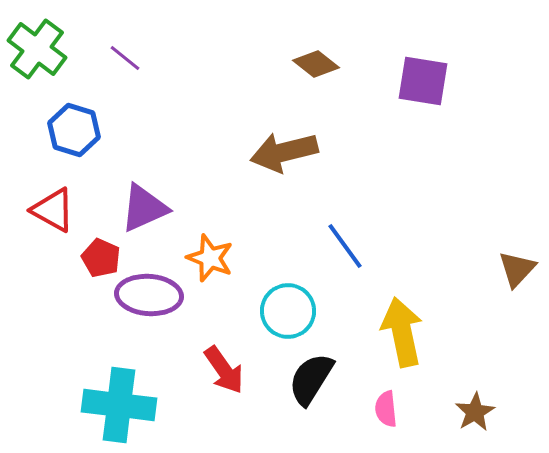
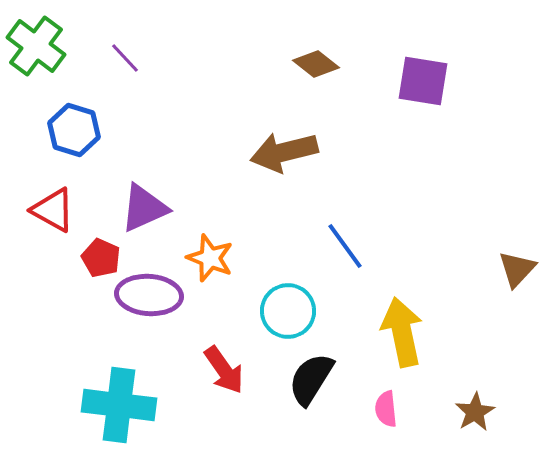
green cross: moved 1 px left, 3 px up
purple line: rotated 8 degrees clockwise
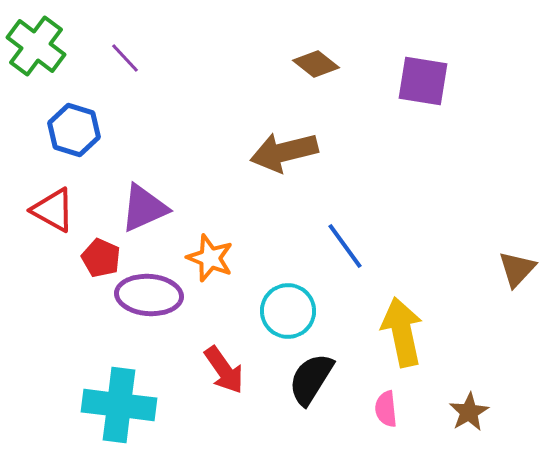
brown star: moved 6 px left
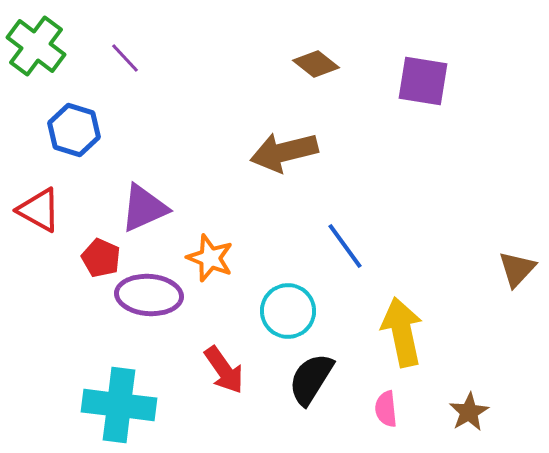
red triangle: moved 14 px left
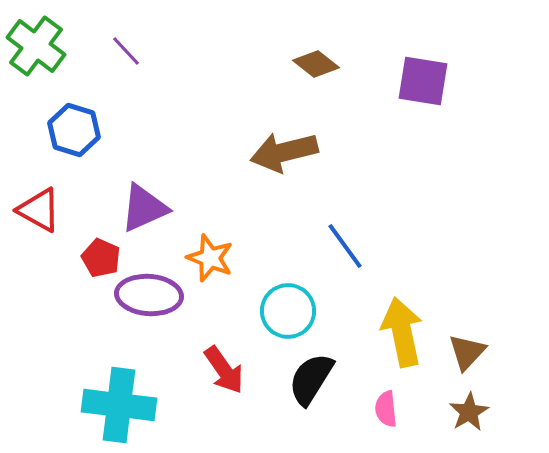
purple line: moved 1 px right, 7 px up
brown triangle: moved 50 px left, 83 px down
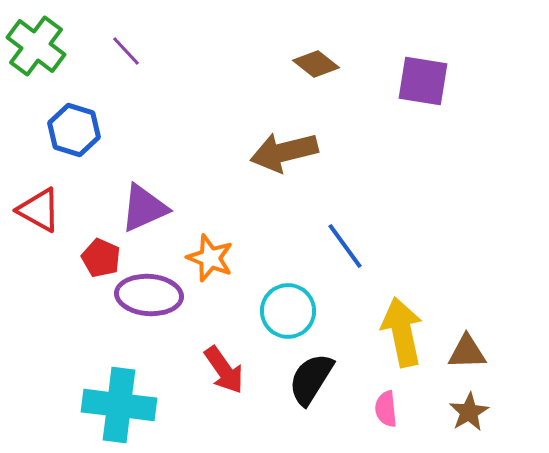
brown triangle: rotated 45 degrees clockwise
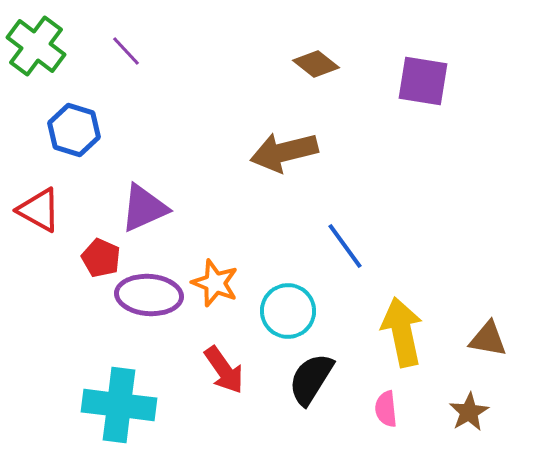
orange star: moved 5 px right, 25 px down
brown triangle: moved 21 px right, 13 px up; rotated 12 degrees clockwise
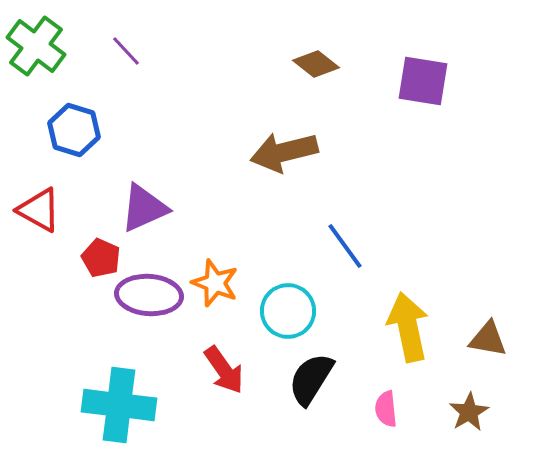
yellow arrow: moved 6 px right, 5 px up
